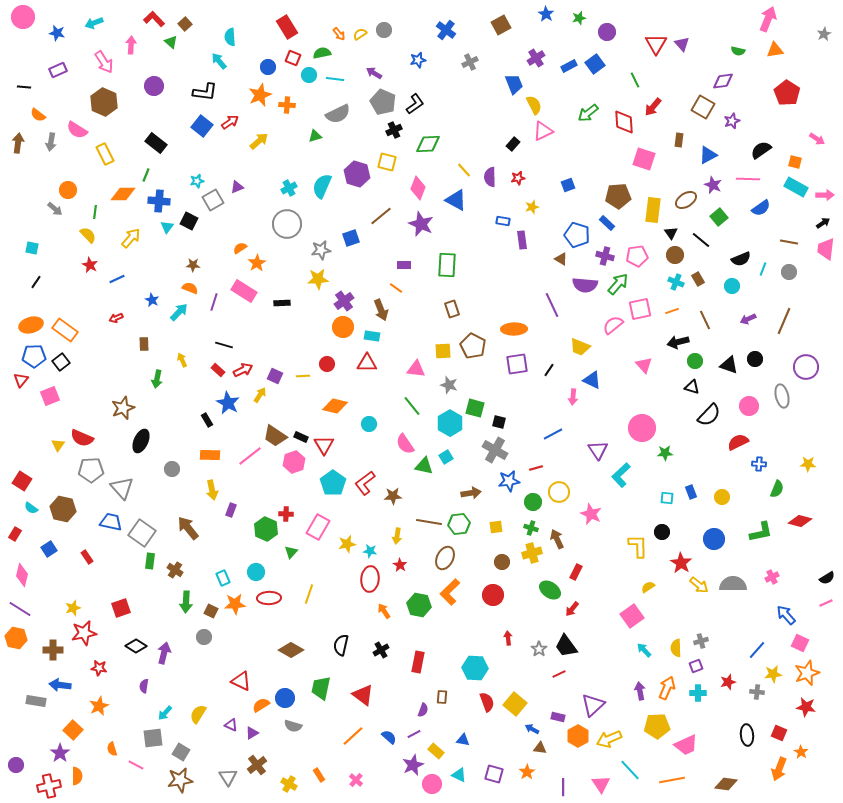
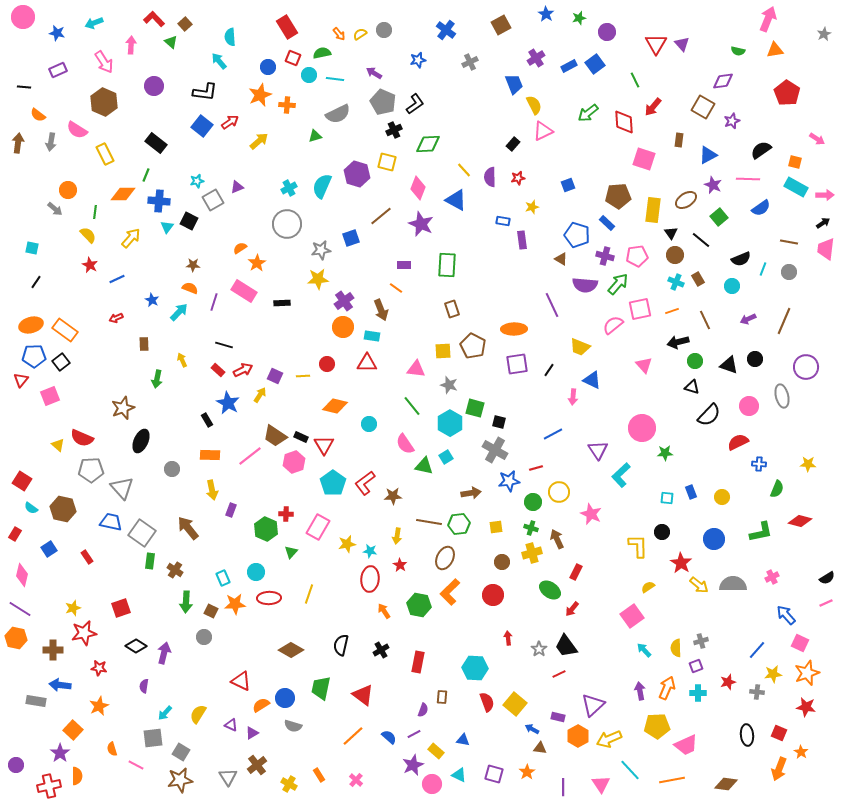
yellow triangle at (58, 445): rotated 24 degrees counterclockwise
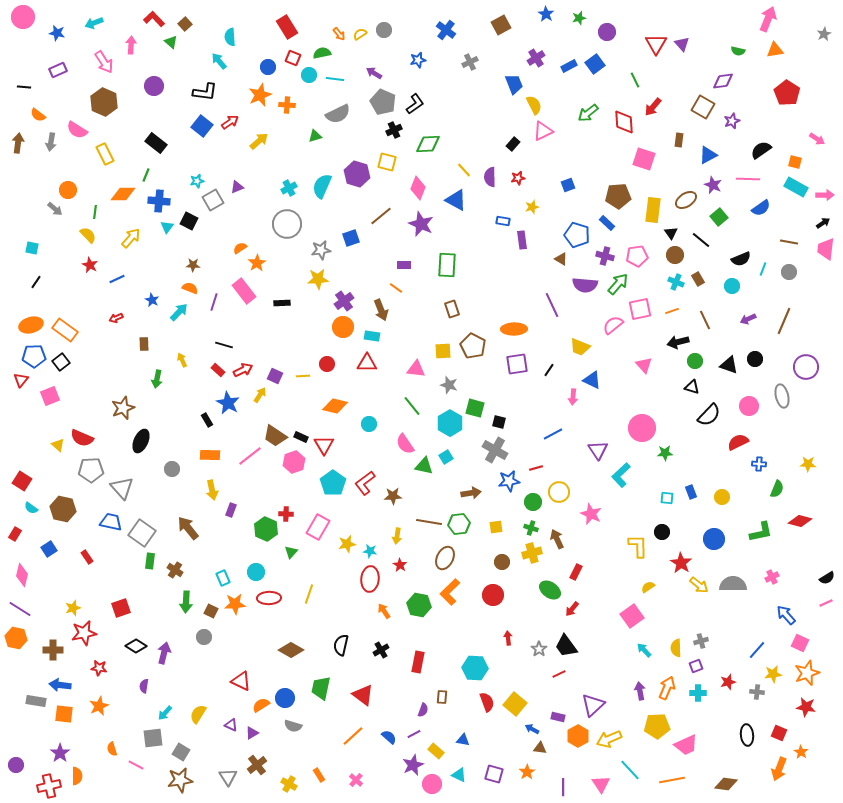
pink rectangle at (244, 291): rotated 20 degrees clockwise
orange square at (73, 730): moved 9 px left, 16 px up; rotated 36 degrees counterclockwise
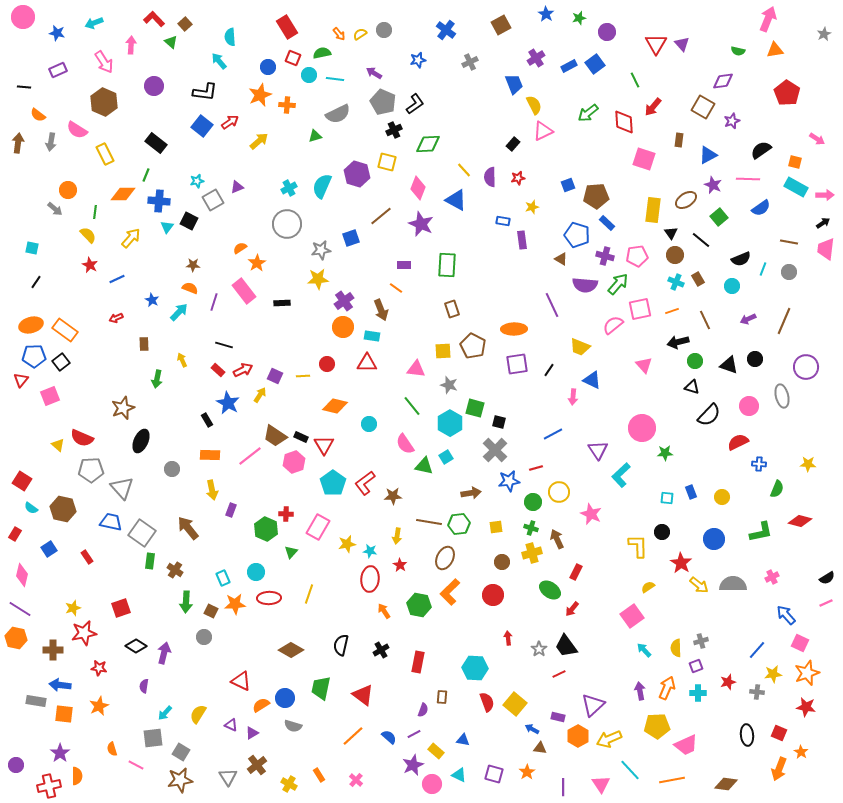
brown pentagon at (618, 196): moved 22 px left
gray cross at (495, 450): rotated 15 degrees clockwise
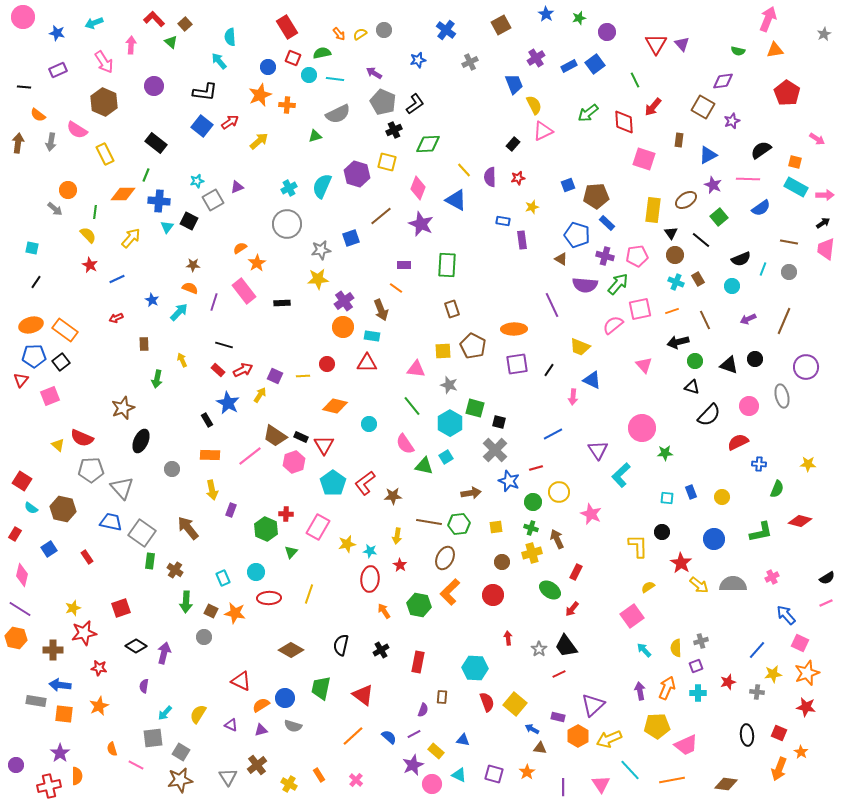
blue star at (509, 481): rotated 30 degrees clockwise
orange star at (235, 604): moved 9 px down; rotated 15 degrees clockwise
purple triangle at (252, 733): moved 9 px right, 3 px up; rotated 16 degrees clockwise
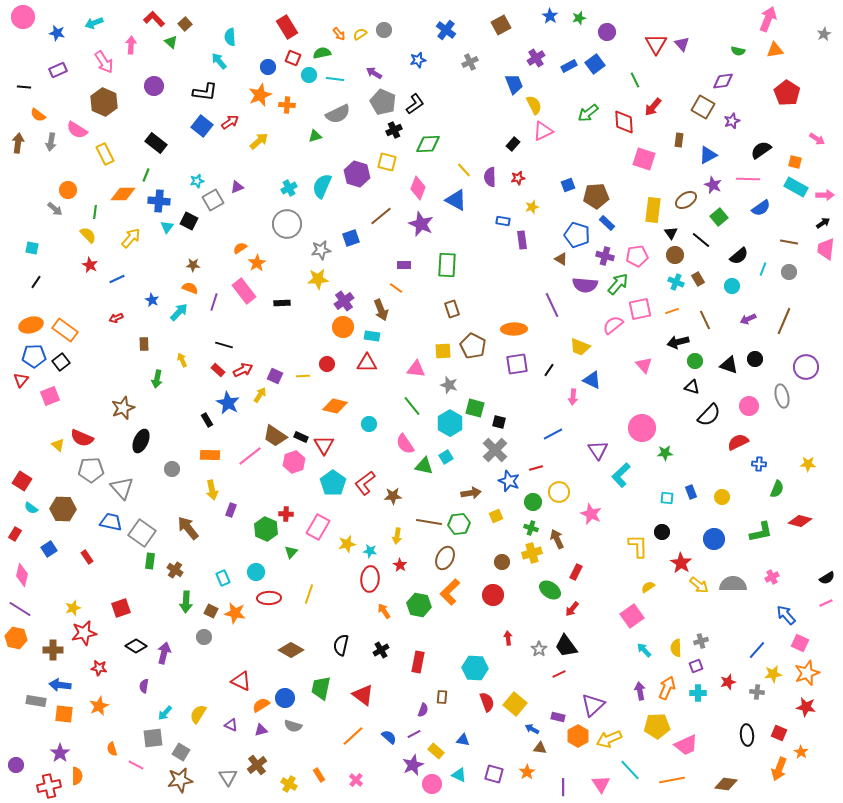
blue star at (546, 14): moved 4 px right, 2 px down
black semicircle at (741, 259): moved 2 px left, 3 px up; rotated 18 degrees counterclockwise
brown hexagon at (63, 509): rotated 10 degrees counterclockwise
yellow square at (496, 527): moved 11 px up; rotated 16 degrees counterclockwise
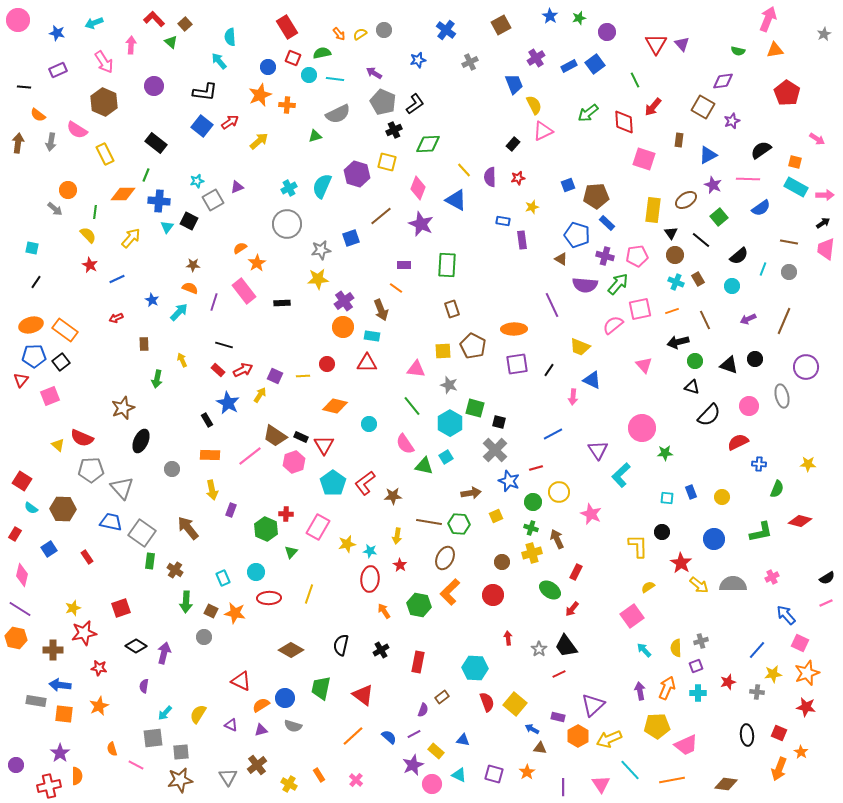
pink circle at (23, 17): moved 5 px left, 3 px down
green hexagon at (459, 524): rotated 10 degrees clockwise
brown rectangle at (442, 697): rotated 48 degrees clockwise
gray square at (181, 752): rotated 36 degrees counterclockwise
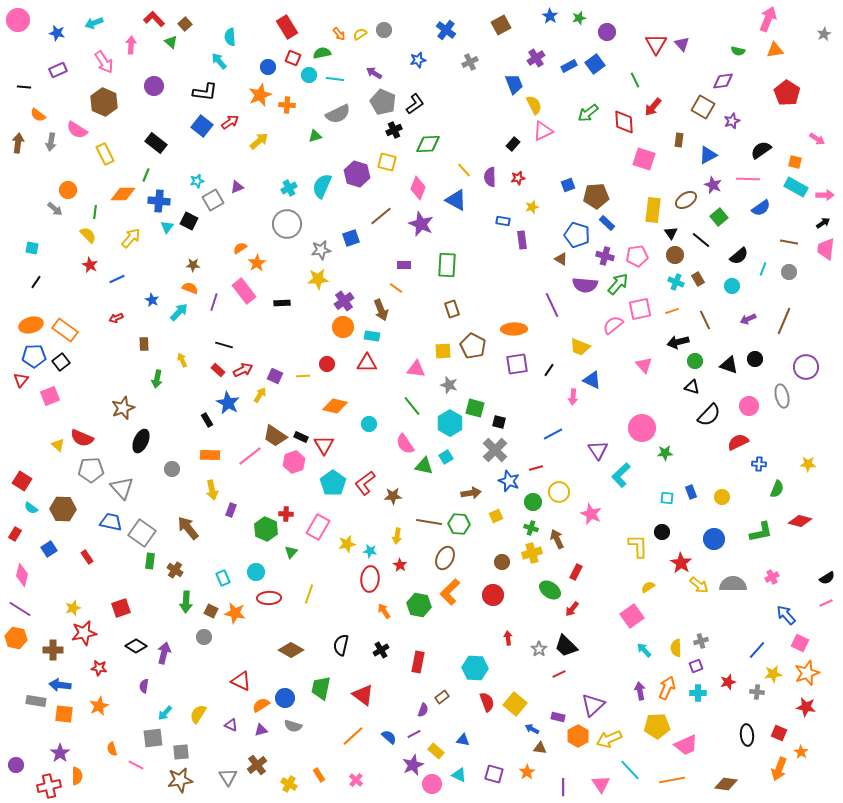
black trapezoid at (566, 646): rotated 10 degrees counterclockwise
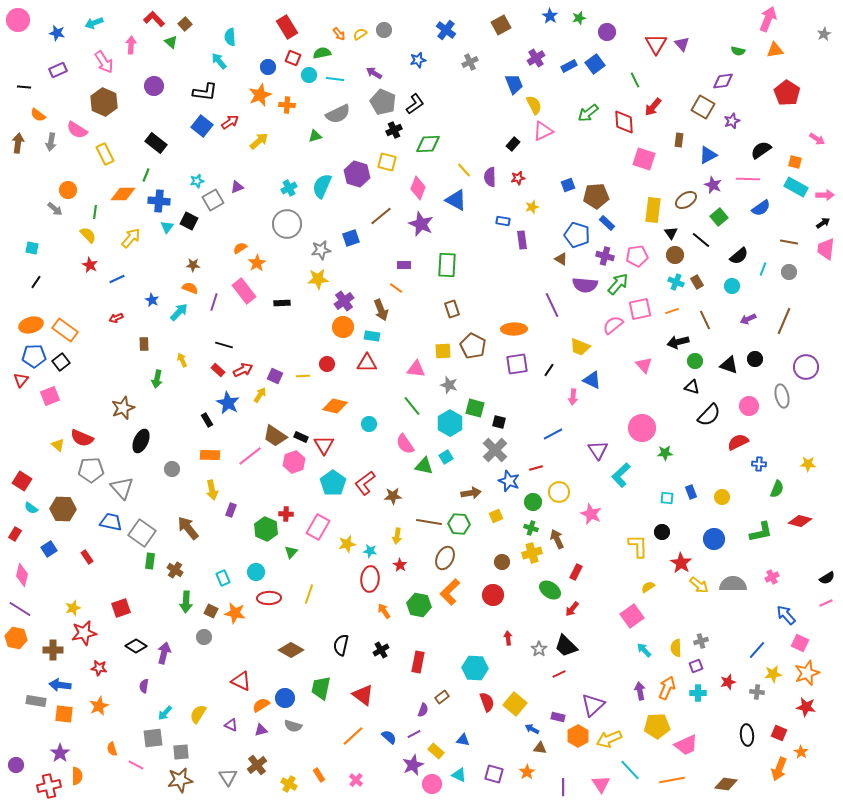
brown rectangle at (698, 279): moved 1 px left, 3 px down
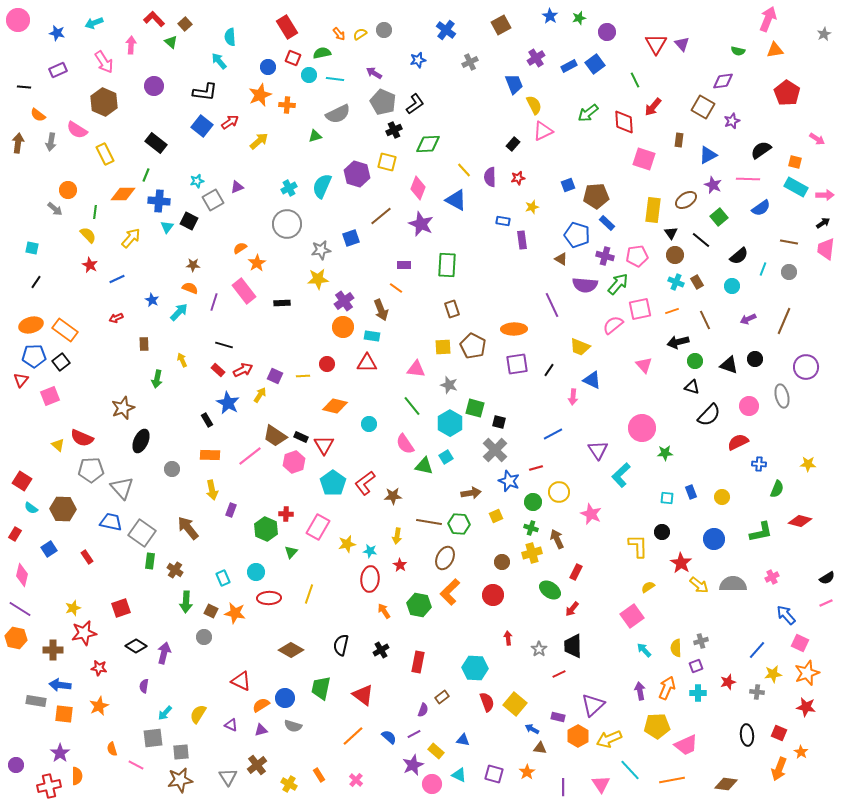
yellow square at (443, 351): moved 4 px up
black trapezoid at (566, 646): moved 7 px right; rotated 45 degrees clockwise
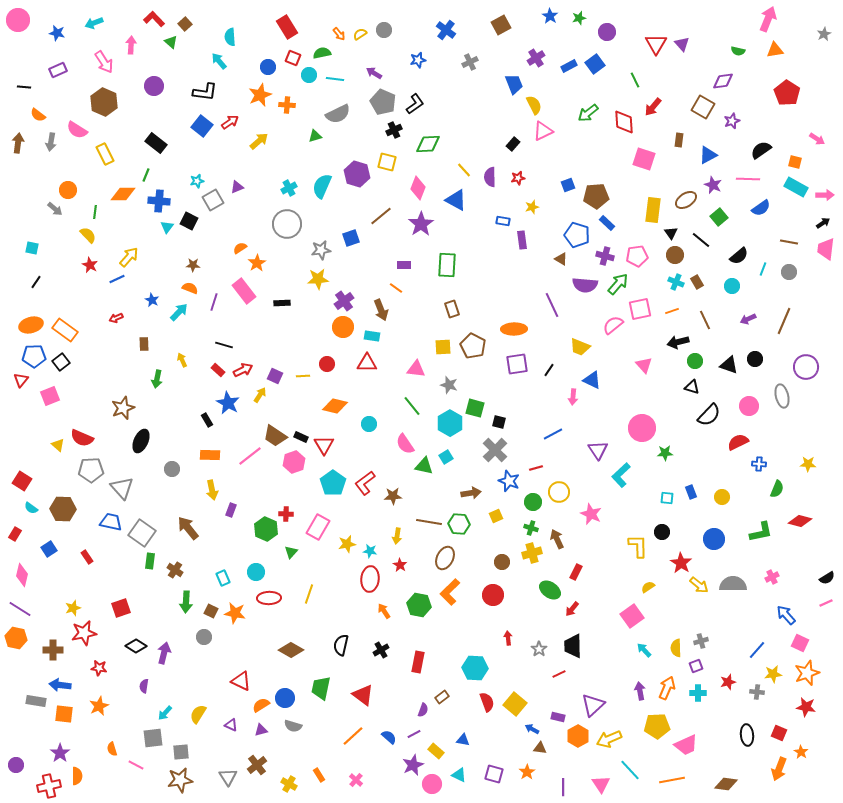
purple star at (421, 224): rotated 15 degrees clockwise
yellow arrow at (131, 238): moved 2 px left, 19 px down
